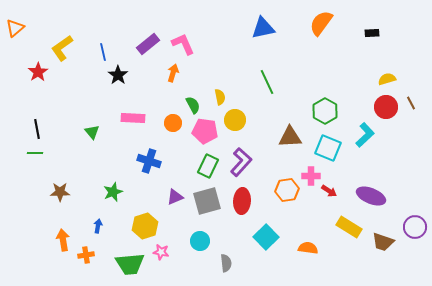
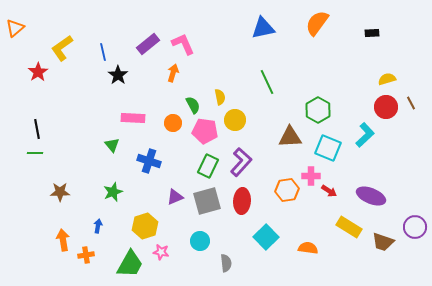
orange semicircle at (321, 23): moved 4 px left
green hexagon at (325, 111): moved 7 px left, 1 px up
green triangle at (92, 132): moved 20 px right, 13 px down
green trapezoid at (130, 264): rotated 56 degrees counterclockwise
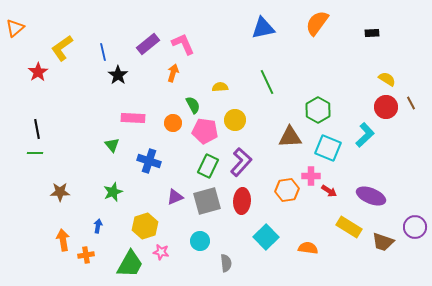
yellow semicircle at (387, 79): rotated 48 degrees clockwise
yellow semicircle at (220, 97): moved 10 px up; rotated 84 degrees counterclockwise
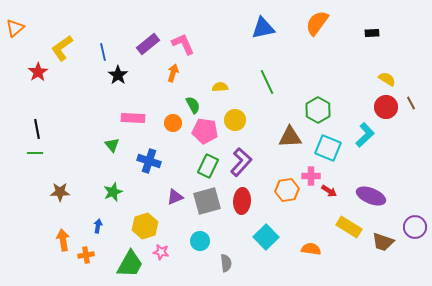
orange semicircle at (308, 248): moved 3 px right, 1 px down
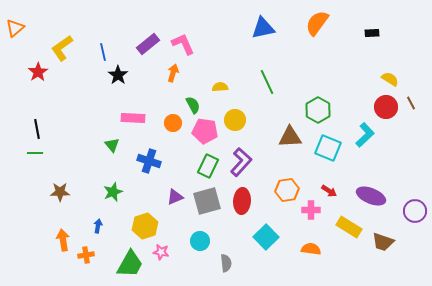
yellow semicircle at (387, 79): moved 3 px right
pink cross at (311, 176): moved 34 px down
purple circle at (415, 227): moved 16 px up
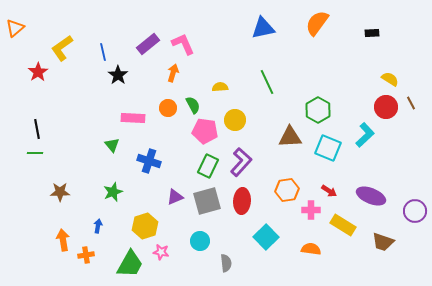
orange circle at (173, 123): moved 5 px left, 15 px up
yellow rectangle at (349, 227): moved 6 px left, 2 px up
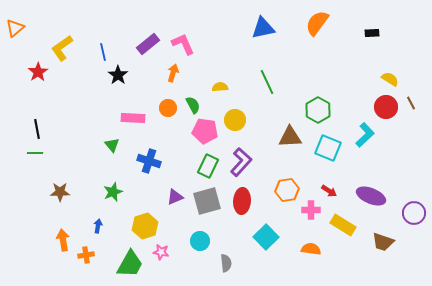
purple circle at (415, 211): moved 1 px left, 2 px down
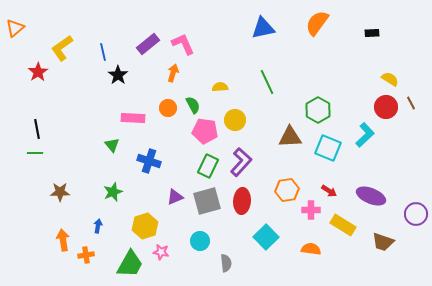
purple circle at (414, 213): moved 2 px right, 1 px down
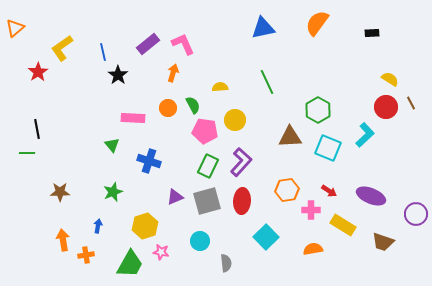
green line at (35, 153): moved 8 px left
orange semicircle at (311, 249): moved 2 px right; rotated 18 degrees counterclockwise
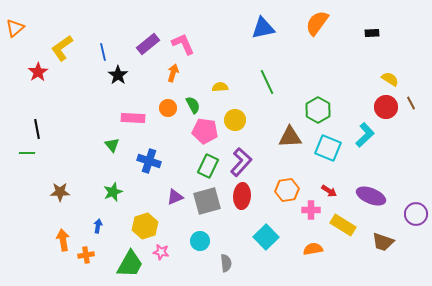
red ellipse at (242, 201): moved 5 px up
